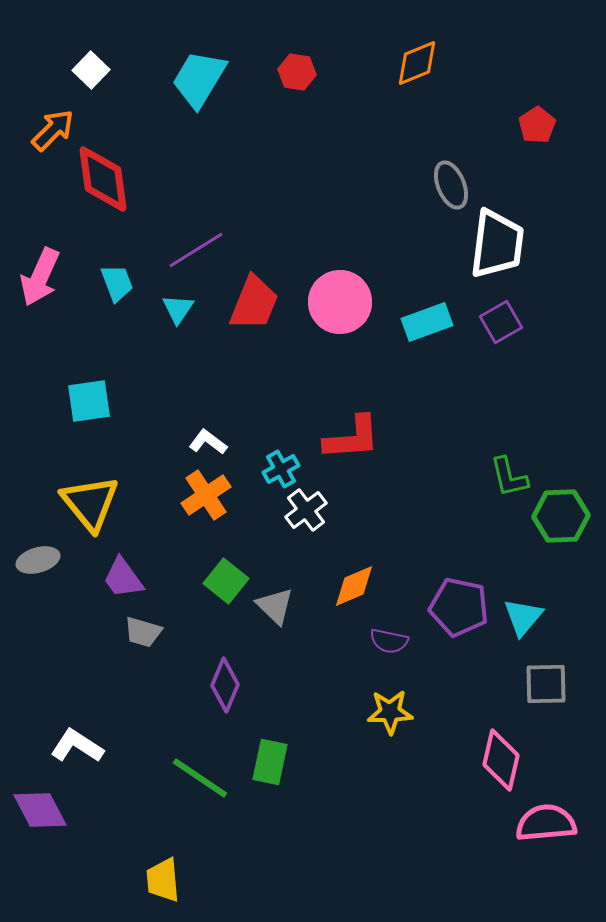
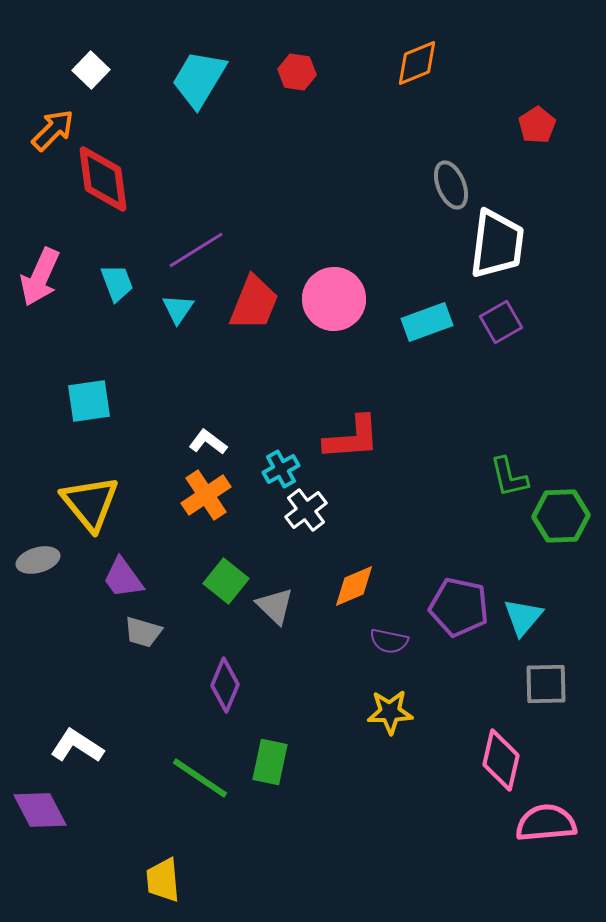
pink circle at (340, 302): moved 6 px left, 3 px up
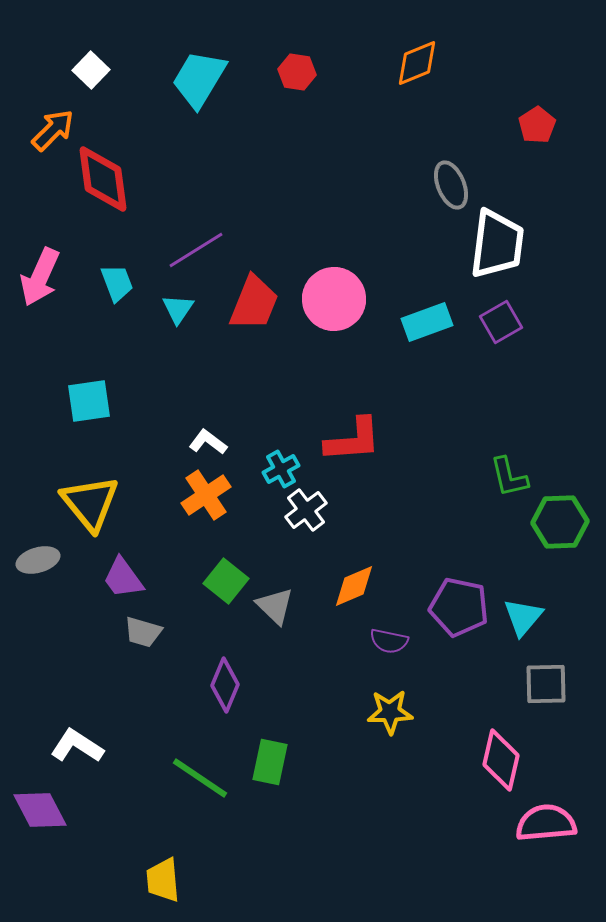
red L-shape at (352, 438): moved 1 px right, 2 px down
green hexagon at (561, 516): moved 1 px left, 6 px down
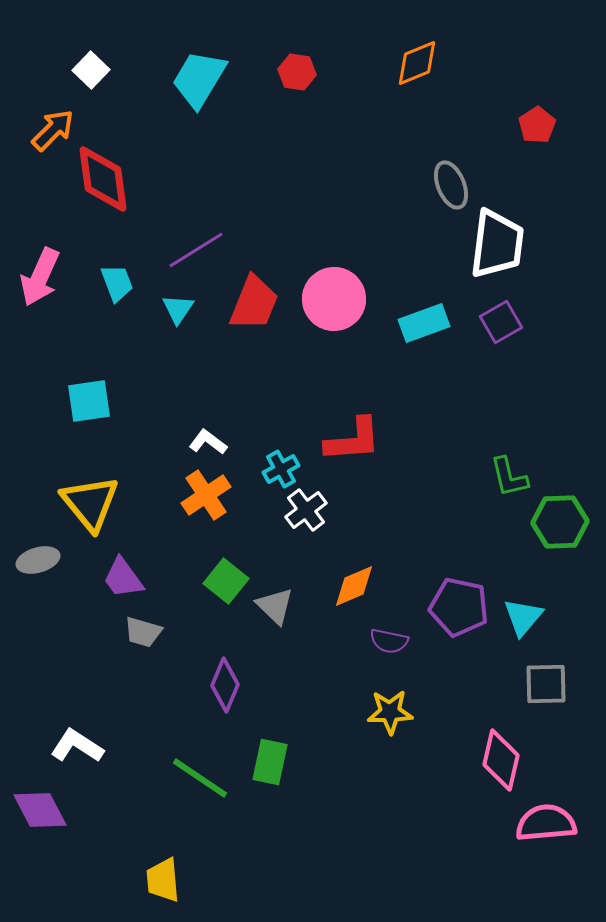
cyan rectangle at (427, 322): moved 3 px left, 1 px down
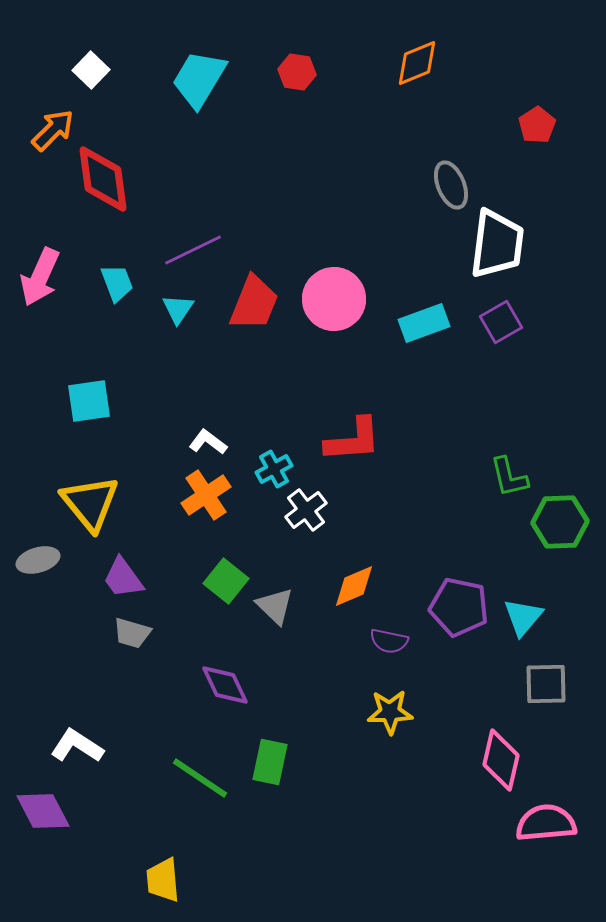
purple line at (196, 250): moved 3 px left; rotated 6 degrees clockwise
cyan cross at (281, 469): moved 7 px left
gray trapezoid at (143, 632): moved 11 px left, 1 px down
purple diamond at (225, 685): rotated 48 degrees counterclockwise
purple diamond at (40, 810): moved 3 px right, 1 px down
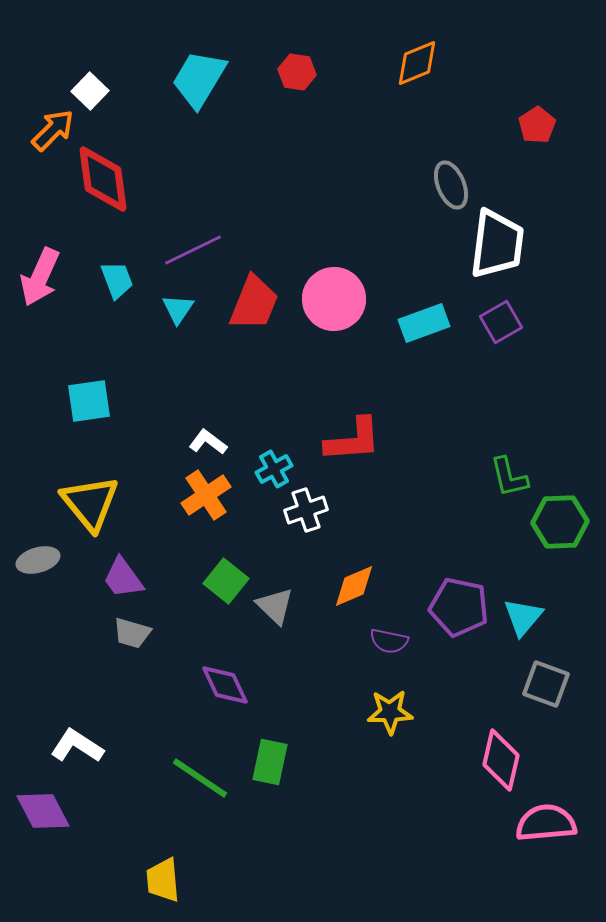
white square at (91, 70): moved 1 px left, 21 px down
cyan trapezoid at (117, 283): moved 3 px up
white cross at (306, 510): rotated 18 degrees clockwise
gray square at (546, 684): rotated 21 degrees clockwise
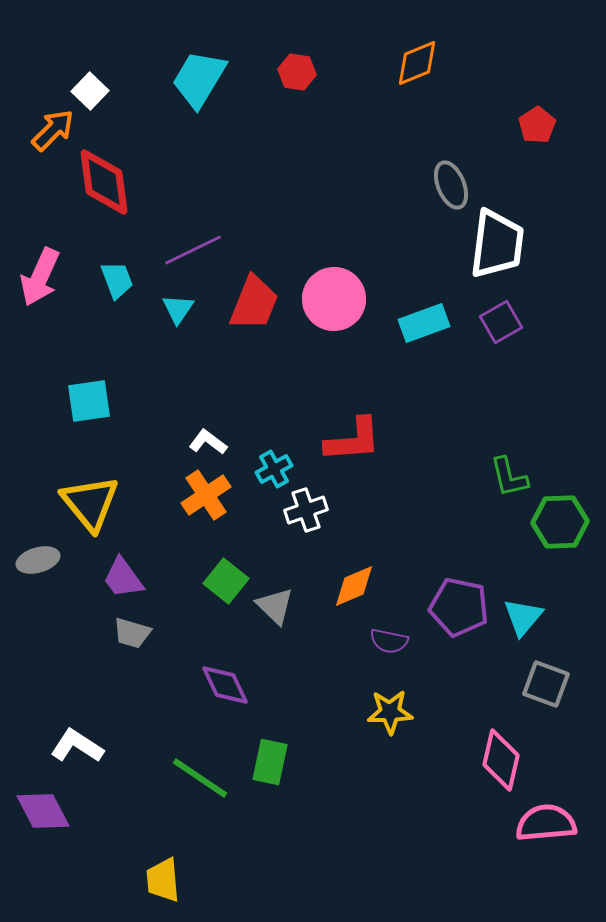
red diamond at (103, 179): moved 1 px right, 3 px down
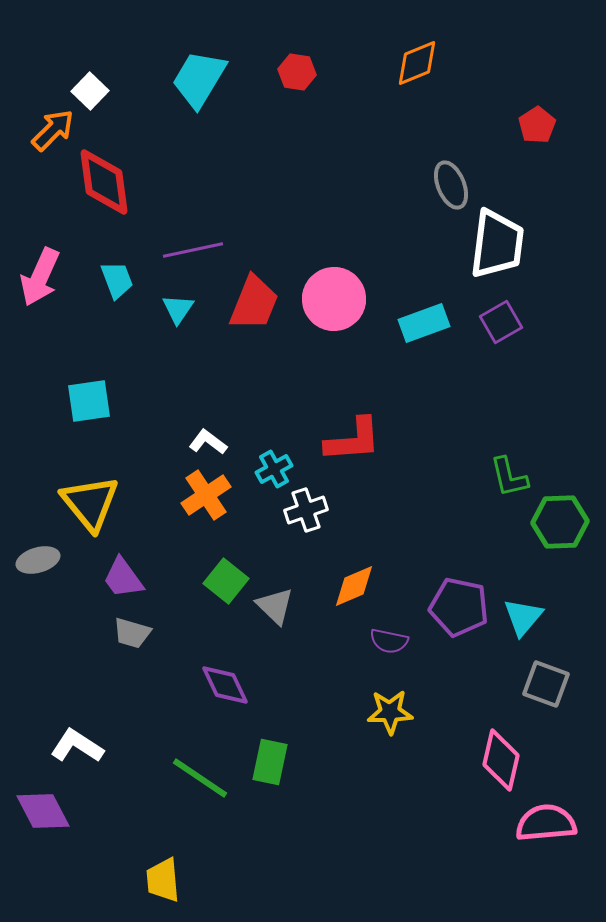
purple line at (193, 250): rotated 14 degrees clockwise
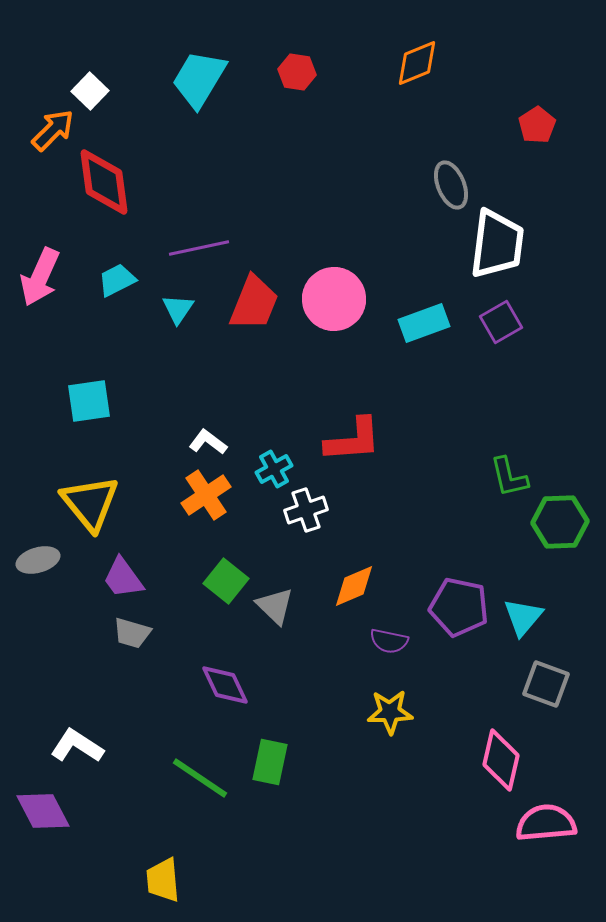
purple line at (193, 250): moved 6 px right, 2 px up
cyan trapezoid at (117, 280): rotated 96 degrees counterclockwise
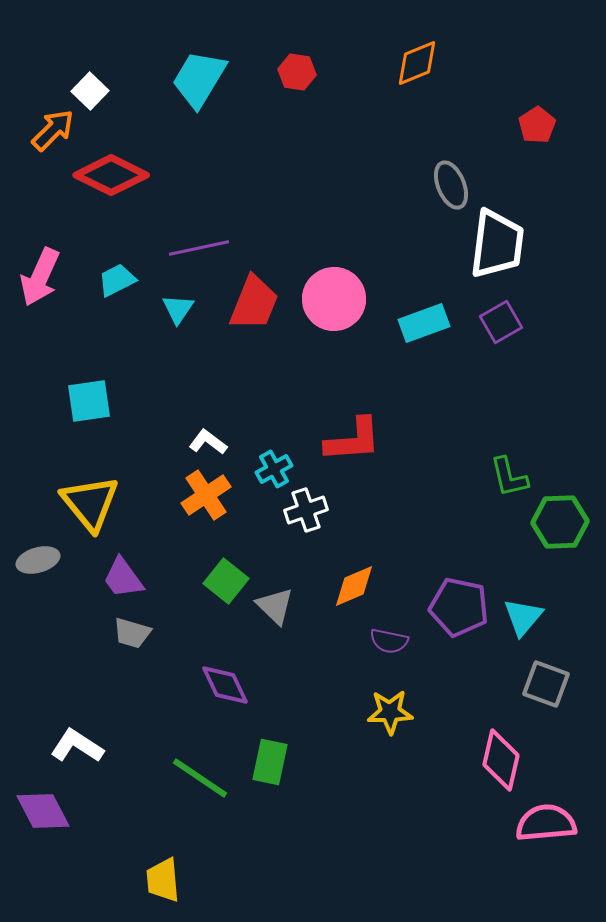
red diamond at (104, 182): moved 7 px right, 7 px up; rotated 56 degrees counterclockwise
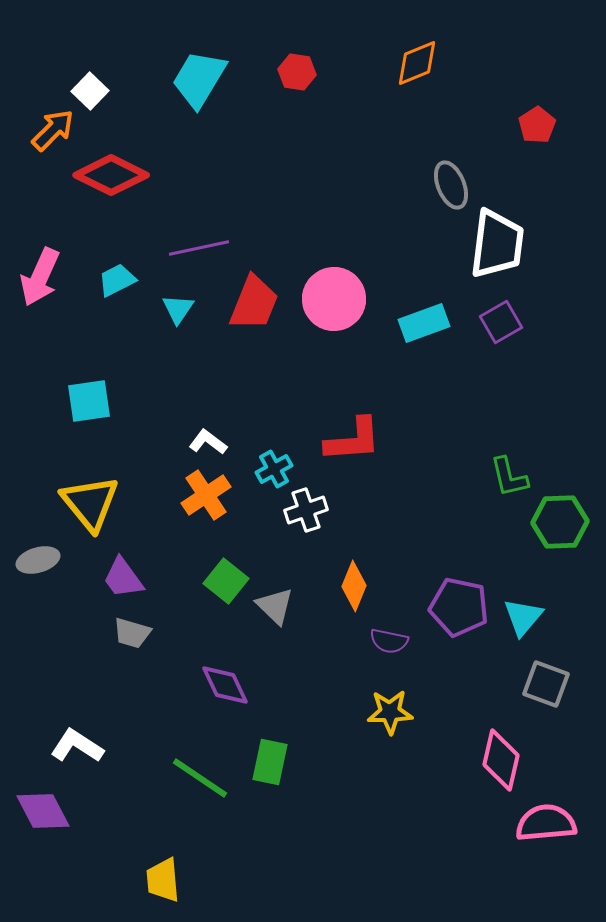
orange diamond at (354, 586): rotated 45 degrees counterclockwise
